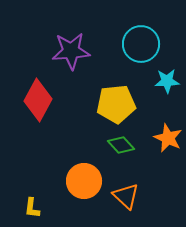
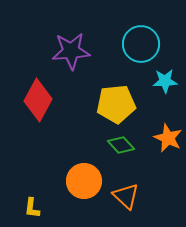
cyan star: moved 2 px left
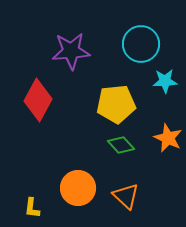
orange circle: moved 6 px left, 7 px down
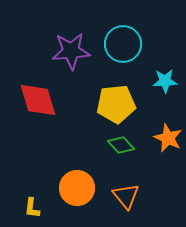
cyan circle: moved 18 px left
red diamond: rotated 45 degrees counterclockwise
orange circle: moved 1 px left
orange triangle: rotated 8 degrees clockwise
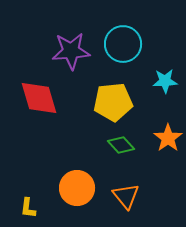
red diamond: moved 1 px right, 2 px up
yellow pentagon: moved 3 px left, 2 px up
orange star: rotated 12 degrees clockwise
yellow L-shape: moved 4 px left
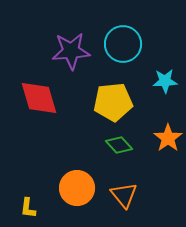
green diamond: moved 2 px left
orange triangle: moved 2 px left, 1 px up
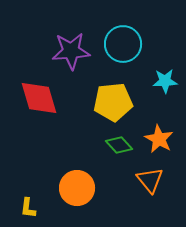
orange star: moved 9 px left, 1 px down; rotated 8 degrees counterclockwise
orange triangle: moved 26 px right, 15 px up
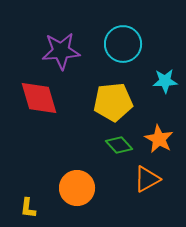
purple star: moved 10 px left
orange triangle: moved 3 px left, 1 px up; rotated 40 degrees clockwise
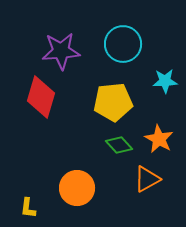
red diamond: moved 2 px right, 1 px up; rotated 33 degrees clockwise
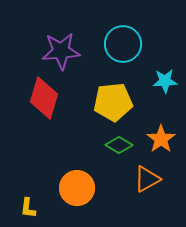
red diamond: moved 3 px right, 1 px down
orange star: moved 2 px right; rotated 8 degrees clockwise
green diamond: rotated 16 degrees counterclockwise
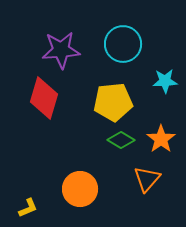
purple star: moved 1 px up
green diamond: moved 2 px right, 5 px up
orange triangle: rotated 20 degrees counterclockwise
orange circle: moved 3 px right, 1 px down
yellow L-shape: rotated 120 degrees counterclockwise
